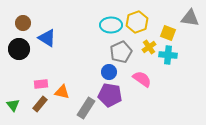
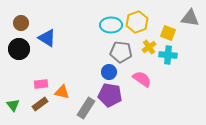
brown circle: moved 2 px left
gray pentagon: rotated 30 degrees clockwise
brown rectangle: rotated 14 degrees clockwise
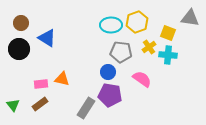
blue circle: moved 1 px left
orange triangle: moved 13 px up
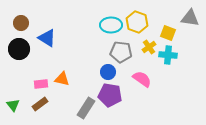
yellow hexagon: rotated 20 degrees counterclockwise
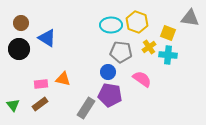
orange triangle: moved 1 px right
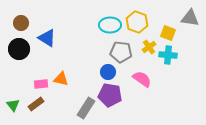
cyan ellipse: moved 1 px left
orange triangle: moved 2 px left
brown rectangle: moved 4 px left
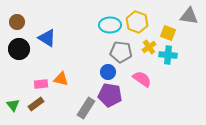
gray triangle: moved 1 px left, 2 px up
brown circle: moved 4 px left, 1 px up
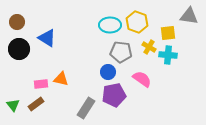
yellow square: rotated 28 degrees counterclockwise
yellow cross: rotated 24 degrees counterclockwise
purple pentagon: moved 4 px right; rotated 20 degrees counterclockwise
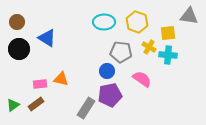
cyan ellipse: moved 6 px left, 3 px up
blue circle: moved 1 px left, 1 px up
pink rectangle: moved 1 px left
purple pentagon: moved 4 px left
green triangle: rotated 32 degrees clockwise
